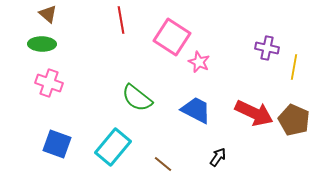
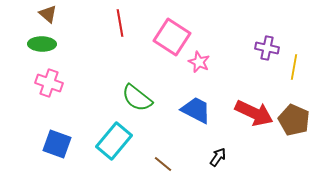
red line: moved 1 px left, 3 px down
cyan rectangle: moved 1 px right, 6 px up
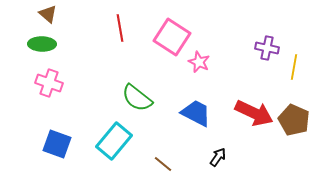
red line: moved 5 px down
blue trapezoid: moved 3 px down
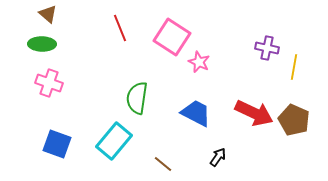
red line: rotated 12 degrees counterclockwise
green semicircle: rotated 60 degrees clockwise
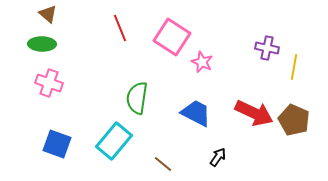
pink star: moved 3 px right
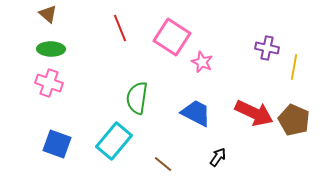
green ellipse: moved 9 px right, 5 px down
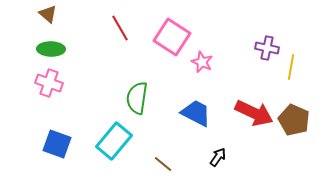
red line: rotated 8 degrees counterclockwise
yellow line: moved 3 px left
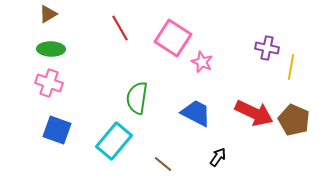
brown triangle: rotated 48 degrees clockwise
pink square: moved 1 px right, 1 px down
blue square: moved 14 px up
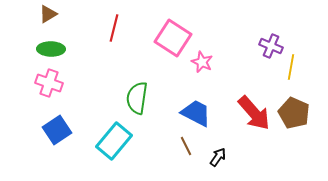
red line: moved 6 px left; rotated 44 degrees clockwise
purple cross: moved 4 px right, 2 px up; rotated 10 degrees clockwise
red arrow: rotated 24 degrees clockwise
brown pentagon: moved 7 px up
blue square: rotated 36 degrees clockwise
brown line: moved 23 px right, 18 px up; rotated 24 degrees clockwise
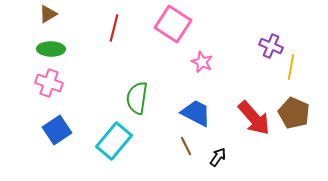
pink square: moved 14 px up
red arrow: moved 5 px down
